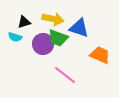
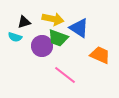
blue triangle: rotated 15 degrees clockwise
purple circle: moved 1 px left, 2 px down
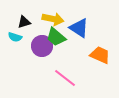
green trapezoid: moved 2 px left, 1 px up; rotated 20 degrees clockwise
pink line: moved 3 px down
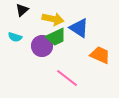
black triangle: moved 2 px left, 12 px up; rotated 24 degrees counterclockwise
green trapezoid: rotated 65 degrees counterclockwise
pink line: moved 2 px right
